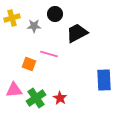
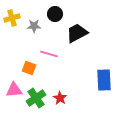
orange square: moved 4 px down
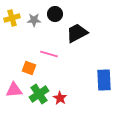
gray star: moved 6 px up
green cross: moved 3 px right, 4 px up
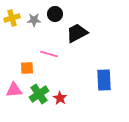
orange square: moved 2 px left; rotated 24 degrees counterclockwise
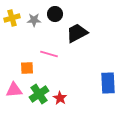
blue rectangle: moved 4 px right, 3 px down
